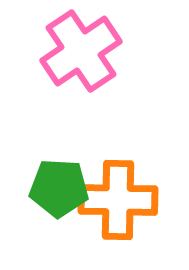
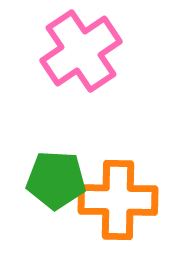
green pentagon: moved 3 px left, 8 px up
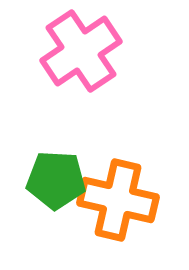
orange cross: rotated 12 degrees clockwise
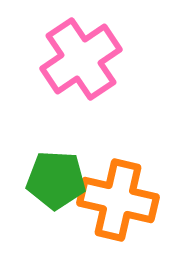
pink cross: moved 8 px down
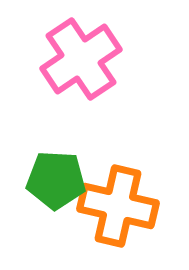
orange cross: moved 6 px down
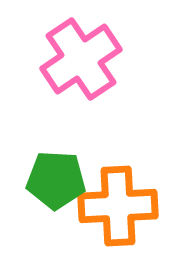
orange cross: rotated 16 degrees counterclockwise
